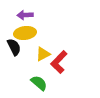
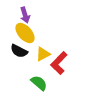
purple arrow: rotated 105 degrees counterclockwise
yellow ellipse: rotated 55 degrees clockwise
black semicircle: moved 5 px right, 4 px down; rotated 144 degrees clockwise
red L-shape: moved 1 px down
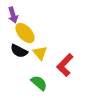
purple arrow: moved 12 px left
yellow triangle: moved 3 px left, 1 px up; rotated 42 degrees counterclockwise
red L-shape: moved 6 px right, 2 px down
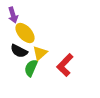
yellow triangle: rotated 28 degrees clockwise
green semicircle: moved 8 px left, 15 px up; rotated 108 degrees counterclockwise
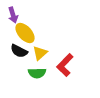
green semicircle: moved 6 px right, 5 px down; rotated 114 degrees counterclockwise
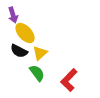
red L-shape: moved 4 px right, 15 px down
green semicircle: rotated 126 degrees counterclockwise
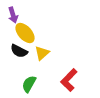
yellow triangle: moved 2 px right
green semicircle: moved 8 px left, 11 px down; rotated 114 degrees counterclockwise
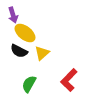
yellow ellipse: rotated 10 degrees counterclockwise
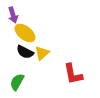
black semicircle: moved 6 px right, 1 px down
red L-shape: moved 4 px right, 6 px up; rotated 55 degrees counterclockwise
green semicircle: moved 12 px left, 2 px up
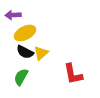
purple arrow: rotated 105 degrees clockwise
yellow ellipse: rotated 65 degrees counterclockwise
yellow triangle: moved 1 px left
green semicircle: moved 4 px right, 5 px up
